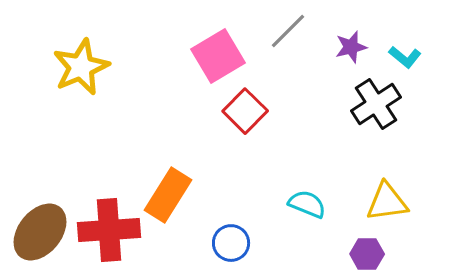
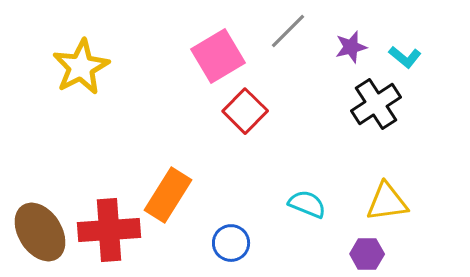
yellow star: rotated 4 degrees counterclockwise
brown ellipse: rotated 72 degrees counterclockwise
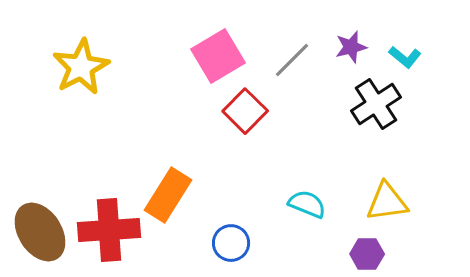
gray line: moved 4 px right, 29 px down
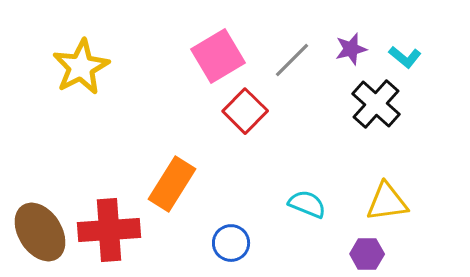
purple star: moved 2 px down
black cross: rotated 15 degrees counterclockwise
orange rectangle: moved 4 px right, 11 px up
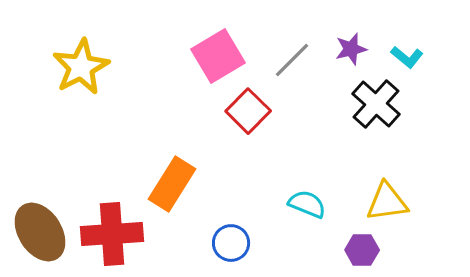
cyan L-shape: moved 2 px right
red square: moved 3 px right
red cross: moved 3 px right, 4 px down
purple hexagon: moved 5 px left, 4 px up
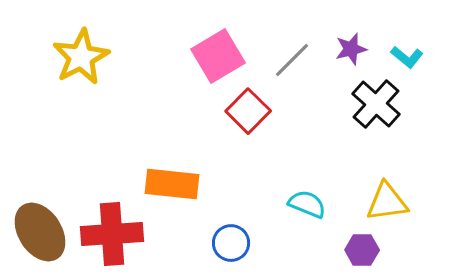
yellow star: moved 10 px up
orange rectangle: rotated 64 degrees clockwise
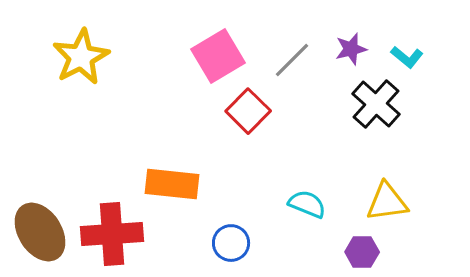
purple hexagon: moved 2 px down
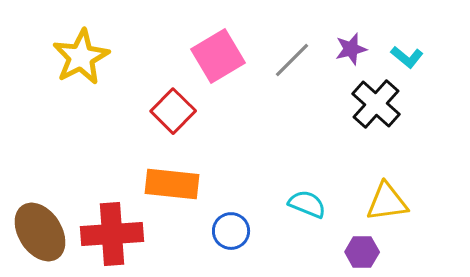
red square: moved 75 px left
blue circle: moved 12 px up
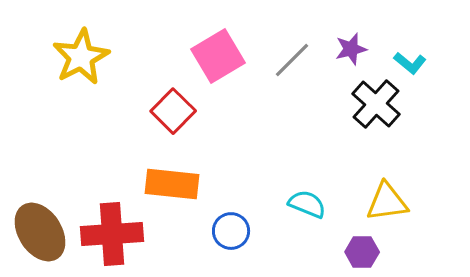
cyan L-shape: moved 3 px right, 6 px down
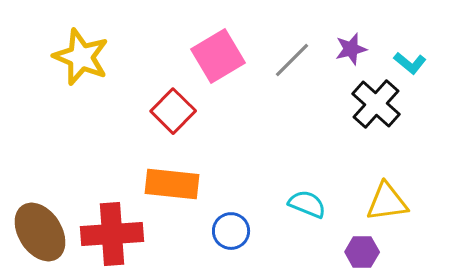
yellow star: rotated 22 degrees counterclockwise
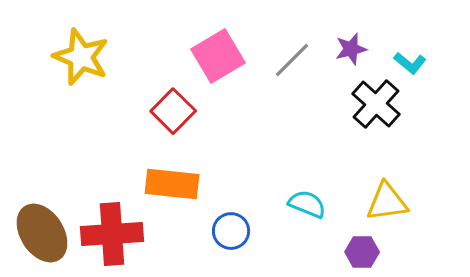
brown ellipse: moved 2 px right, 1 px down
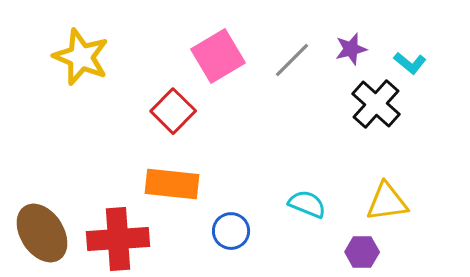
red cross: moved 6 px right, 5 px down
